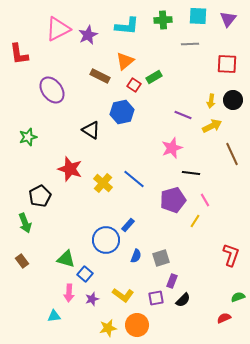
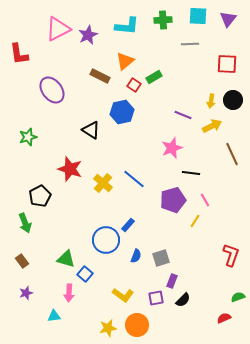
purple star at (92, 299): moved 66 px left, 6 px up
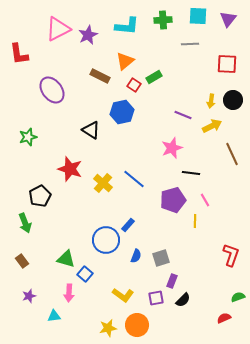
yellow line at (195, 221): rotated 32 degrees counterclockwise
purple star at (26, 293): moved 3 px right, 3 px down
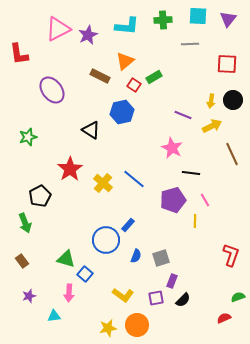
pink star at (172, 148): rotated 25 degrees counterclockwise
red star at (70, 169): rotated 20 degrees clockwise
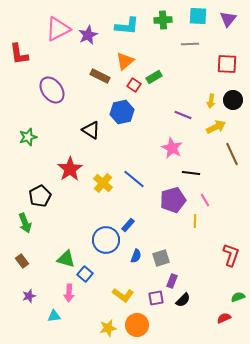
yellow arrow at (212, 126): moved 4 px right, 1 px down
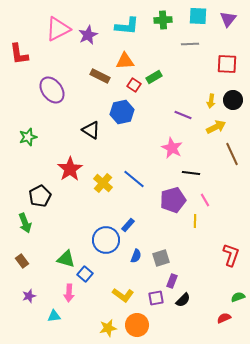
orange triangle at (125, 61): rotated 36 degrees clockwise
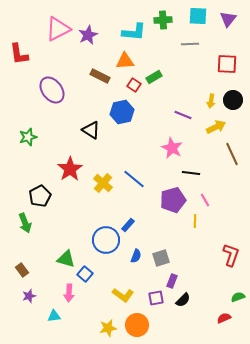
cyan L-shape at (127, 26): moved 7 px right, 6 px down
brown rectangle at (22, 261): moved 9 px down
